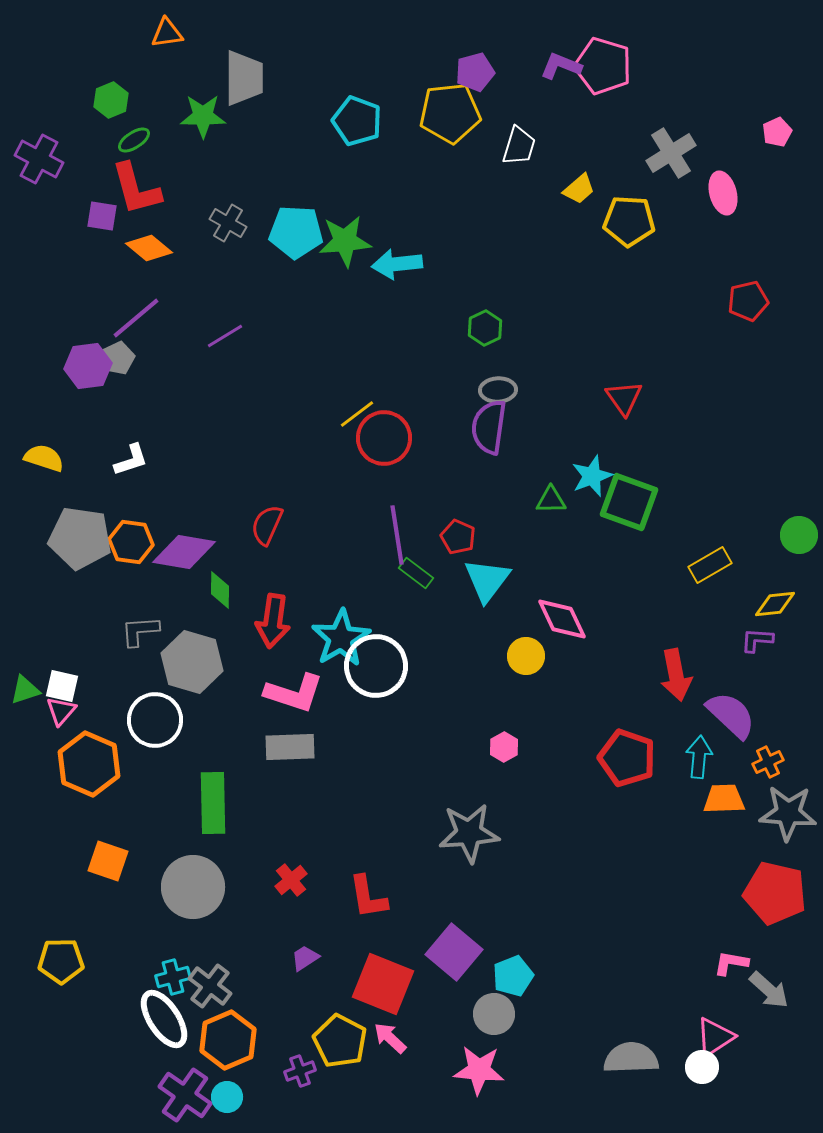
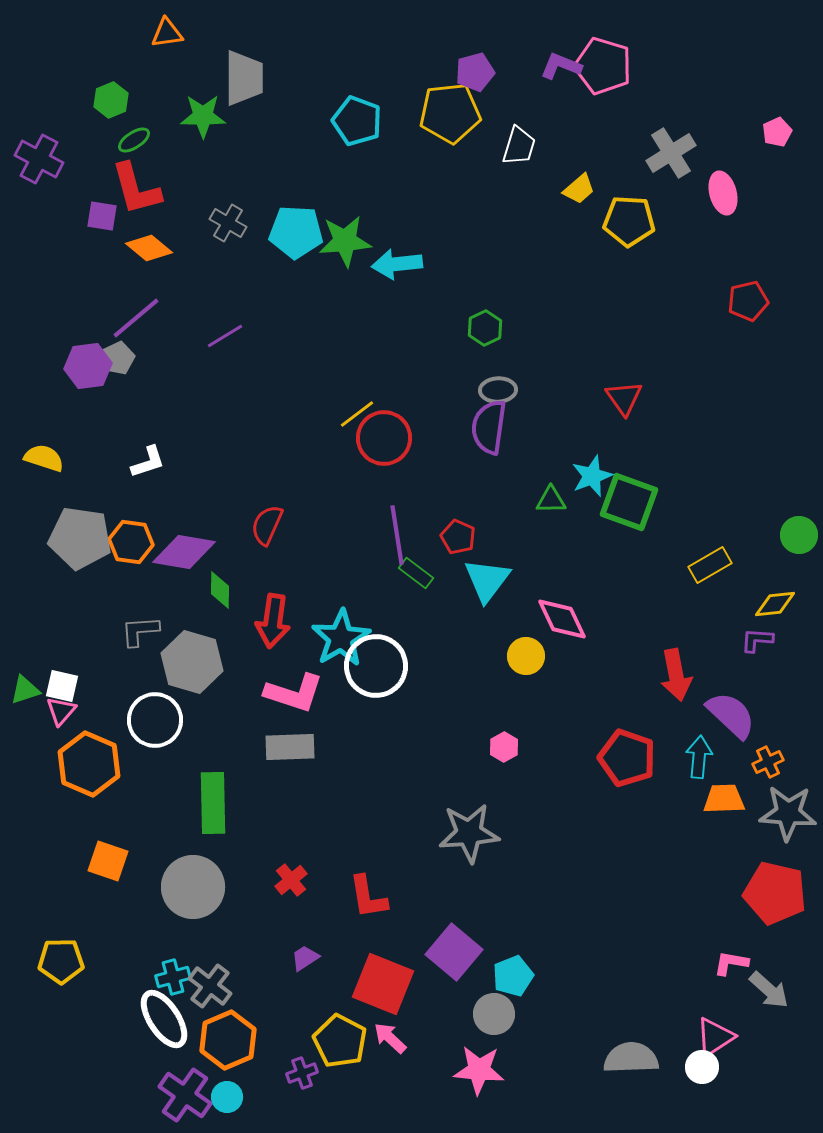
white L-shape at (131, 460): moved 17 px right, 2 px down
purple cross at (300, 1071): moved 2 px right, 2 px down
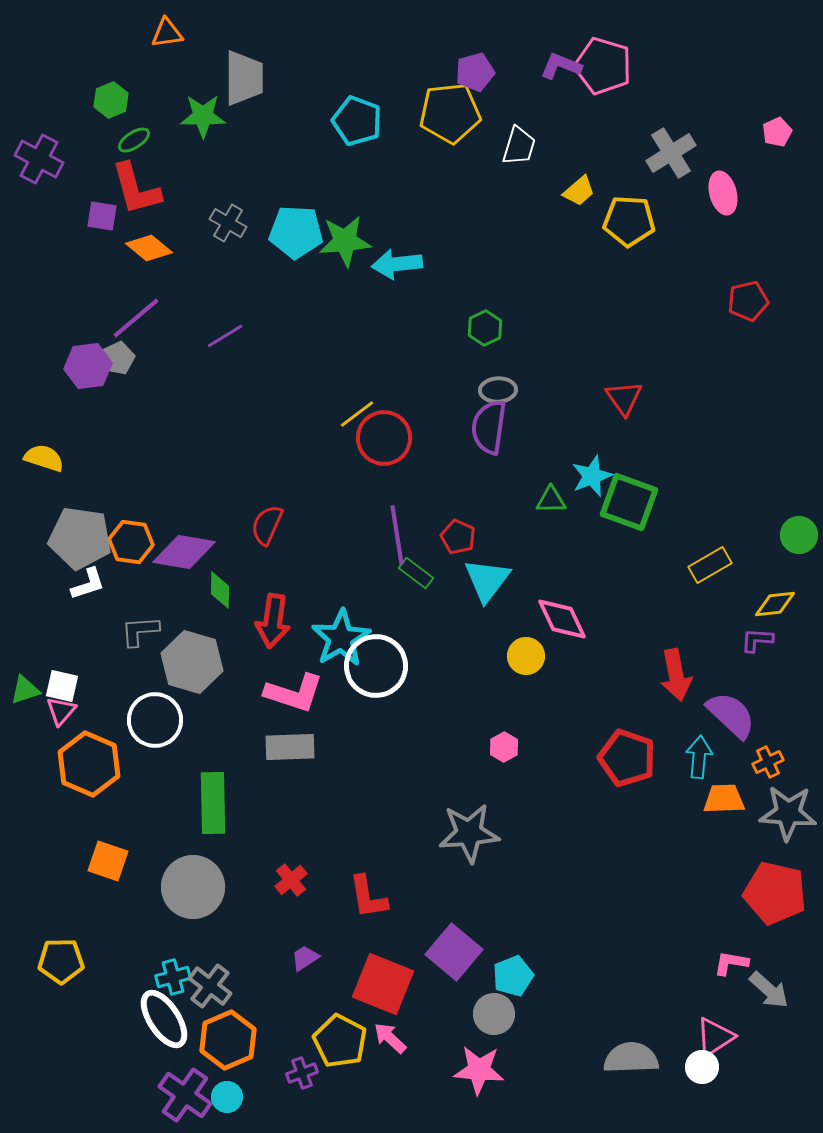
yellow trapezoid at (579, 189): moved 2 px down
white L-shape at (148, 462): moved 60 px left, 122 px down
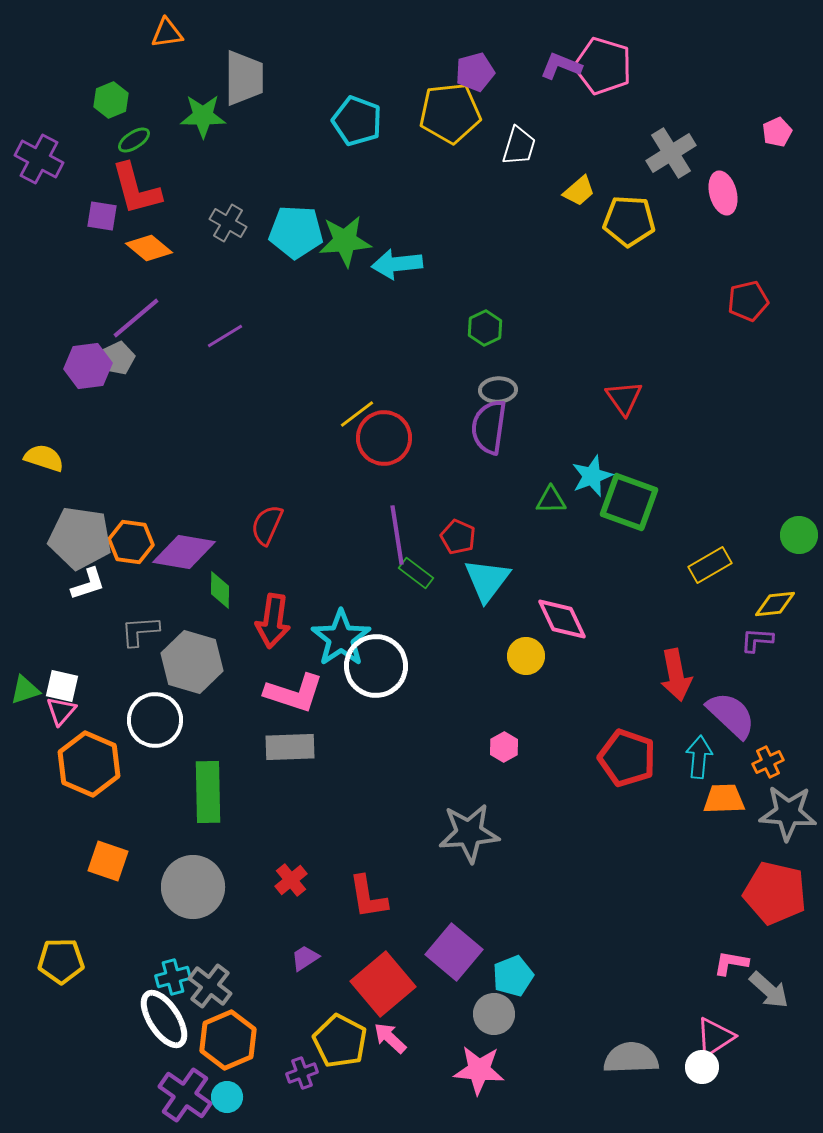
cyan star at (341, 638): rotated 4 degrees counterclockwise
green rectangle at (213, 803): moved 5 px left, 11 px up
red square at (383, 984): rotated 28 degrees clockwise
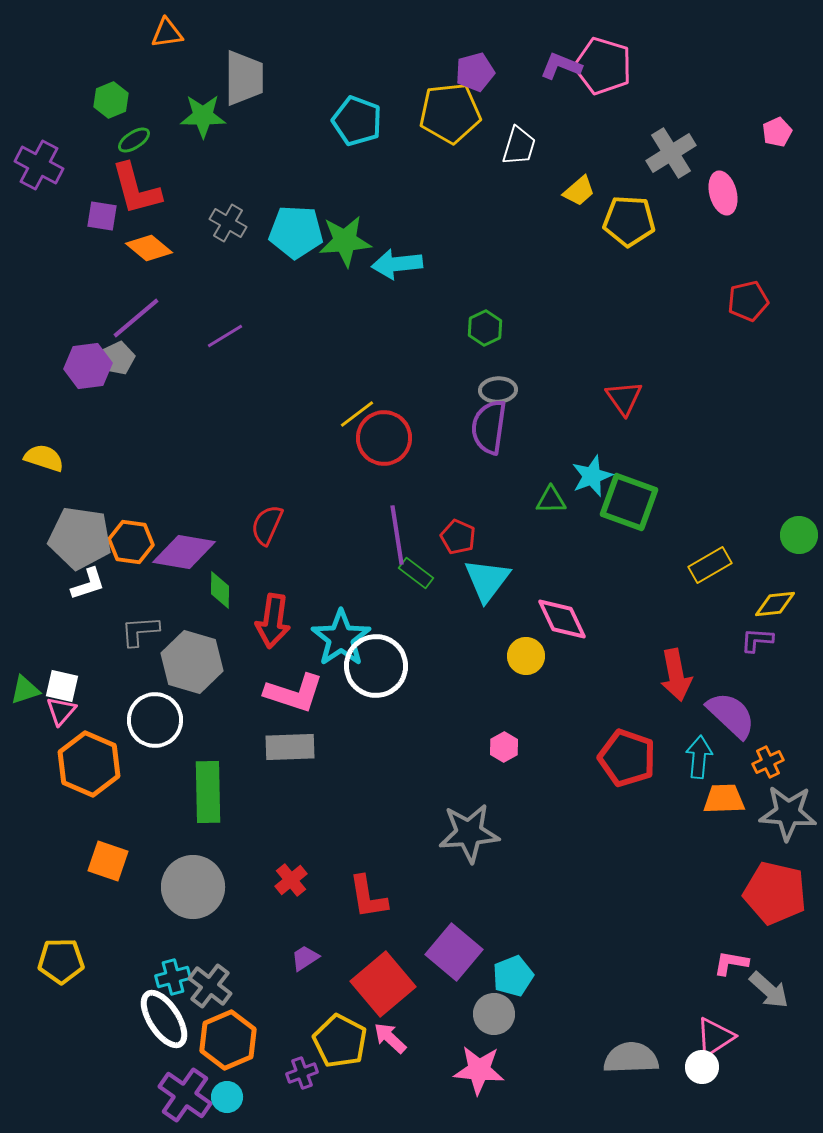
purple cross at (39, 159): moved 6 px down
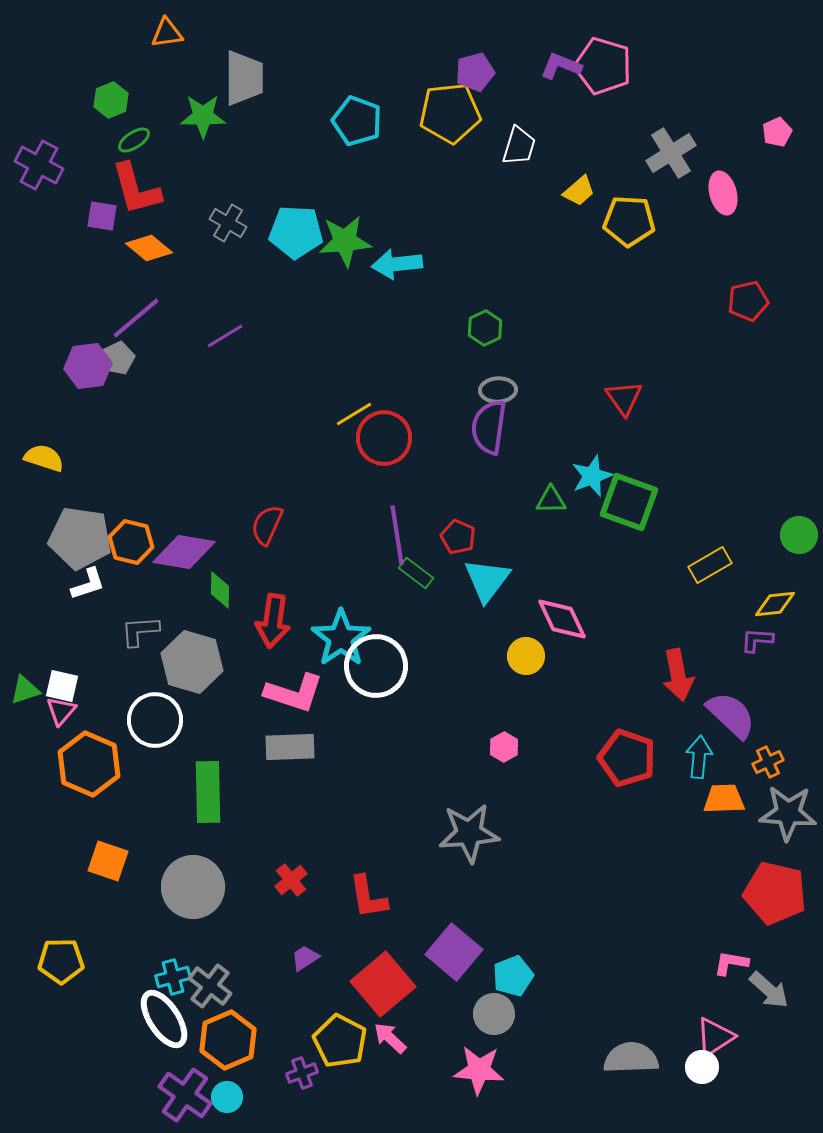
yellow line at (357, 414): moved 3 px left; rotated 6 degrees clockwise
orange hexagon at (131, 542): rotated 6 degrees clockwise
red arrow at (676, 675): moved 2 px right
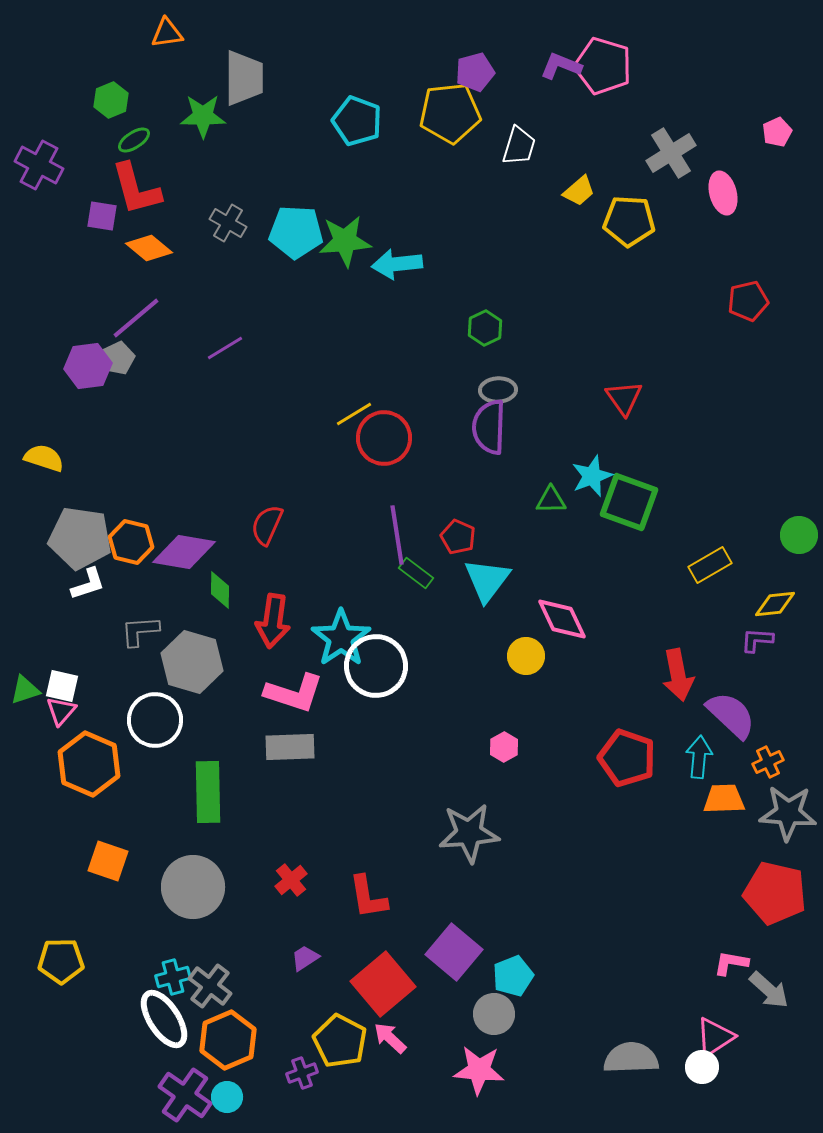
purple line at (225, 336): moved 12 px down
purple semicircle at (489, 427): rotated 6 degrees counterclockwise
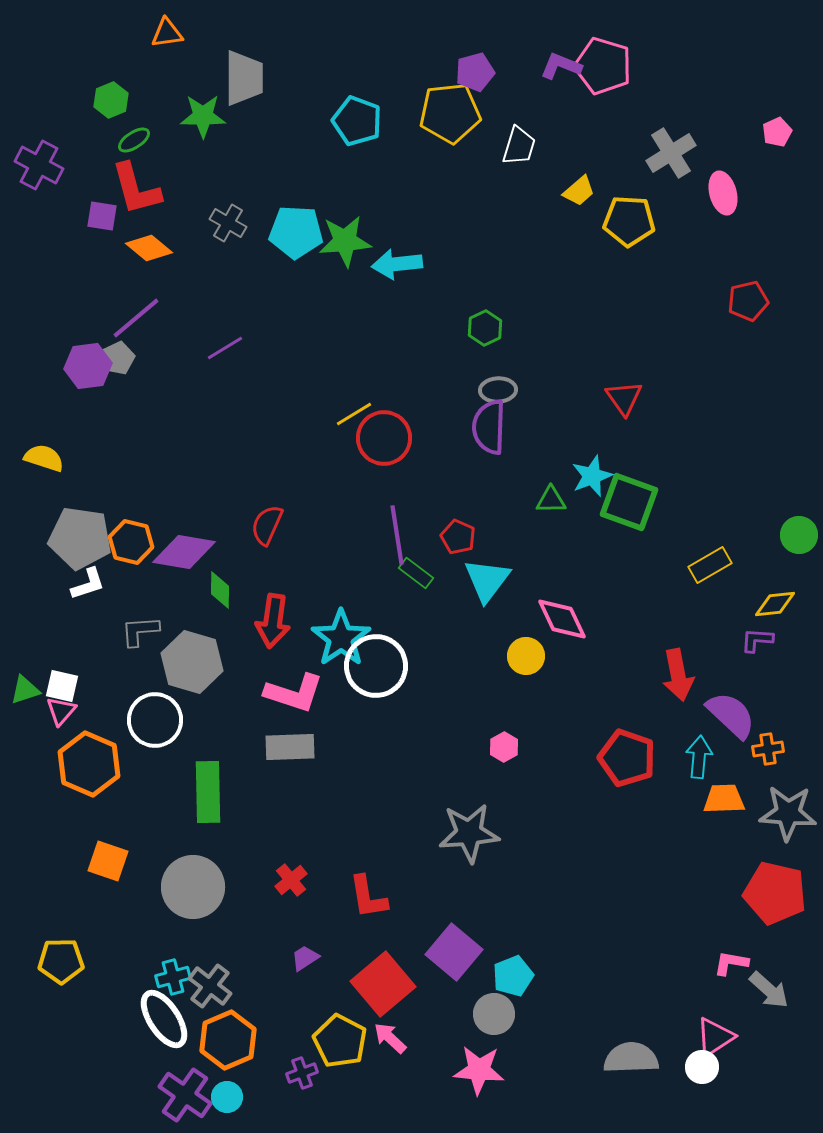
orange cross at (768, 762): moved 13 px up; rotated 16 degrees clockwise
